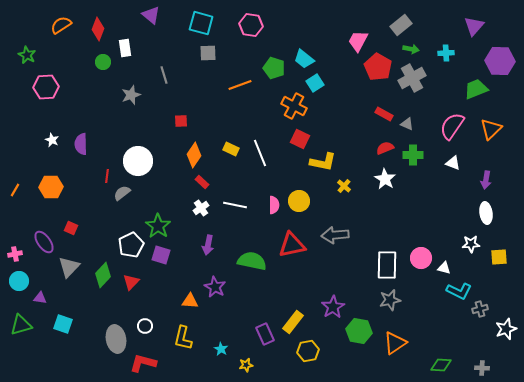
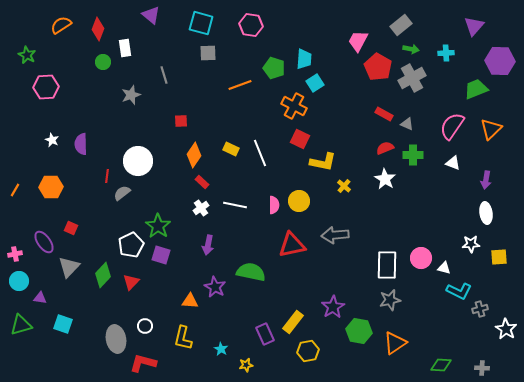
cyan trapezoid at (304, 59): rotated 125 degrees counterclockwise
green semicircle at (252, 261): moved 1 px left, 11 px down
white star at (506, 329): rotated 20 degrees counterclockwise
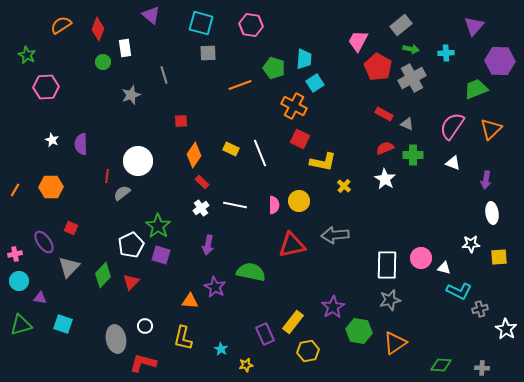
white ellipse at (486, 213): moved 6 px right
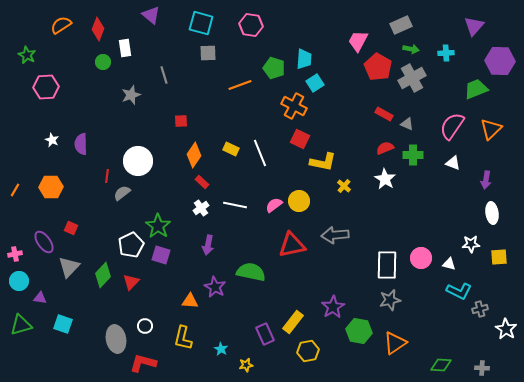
gray rectangle at (401, 25): rotated 15 degrees clockwise
pink semicircle at (274, 205): rotated 126 degrees counterclockwise
white triangle at (444, 268): moved 5 px right, 4 px up
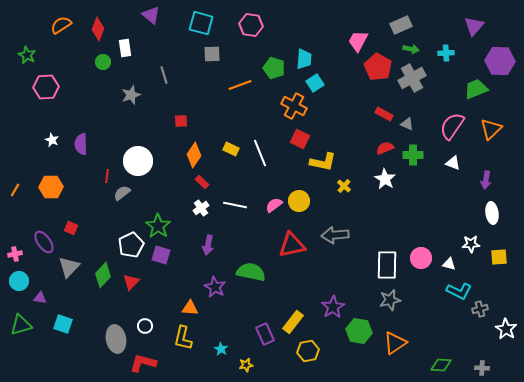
gray square at (208, 53): moved 4 px right, 1 px down
orange triangle at (190, 301): moved 7 px down
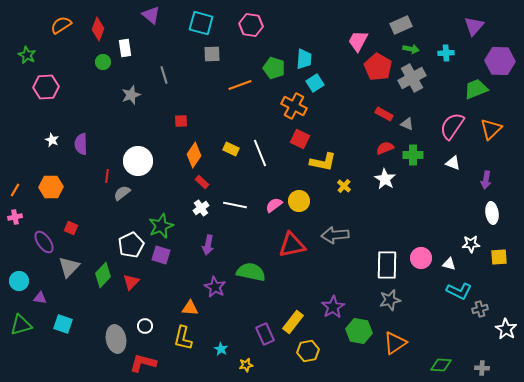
green star at (158, 226): moved 3 px right; rotated 15 degrees clockwise
pink cross at (15, 254): moved 37 px up
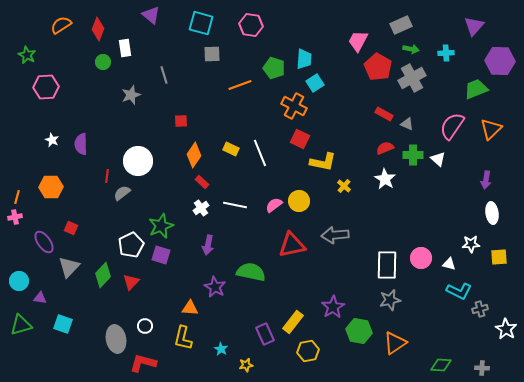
white triangle at (453, 163): moved 15 px left, 4 px up; rotated 21 degrees clockwise
orange line at (15, 190): moved 2 px right, 7 px down; rotated 16 degrees counterclockwise
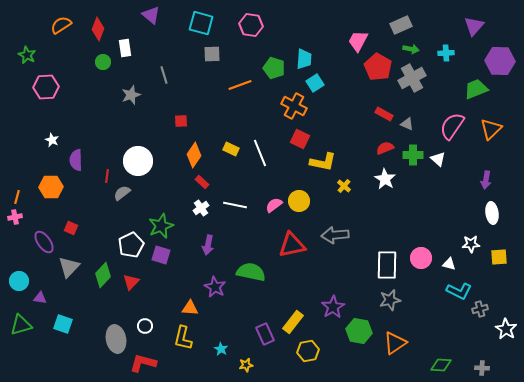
purple semicircle at (81, 144): moved 5 px left, 16 px down
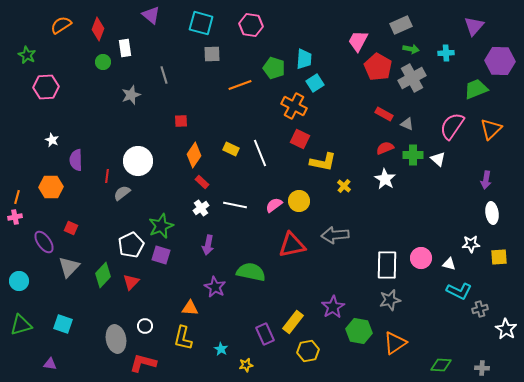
purple triangle at (40, 298): moved 10 px right, 66 px down
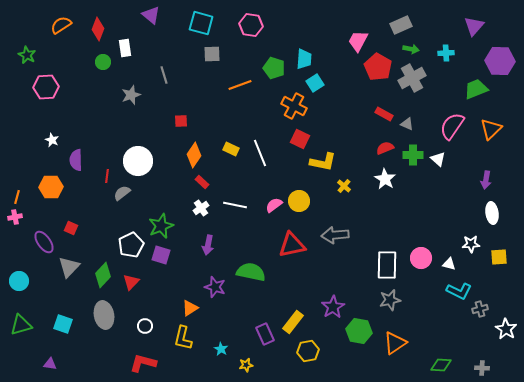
purple star at (215, 287): rotated 10 degrees counterclockwise
orange triangle at (190, 308): rotated 36 degrees counterclockwise
gray ellipse at (116, 339): moved 12 px left, 24 px up
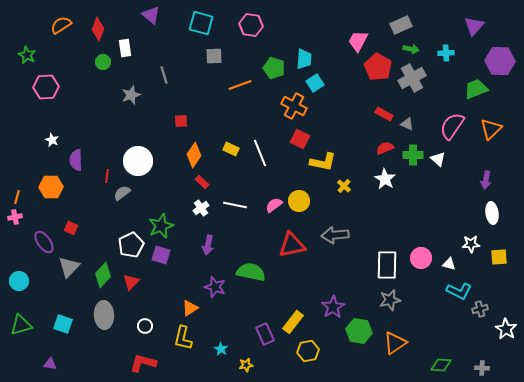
gray square at (212, 54): moved 2 px right, 2 px down
gray ellipse at (104, 315): rotated 8 degrees clockwise
